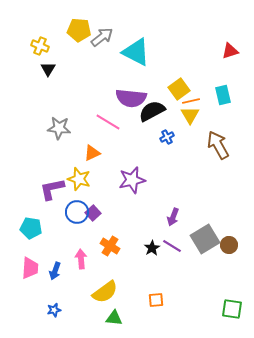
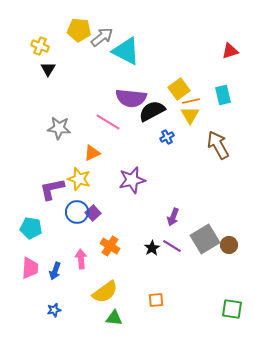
cyan triangle: moved 10 px left, 1 px up
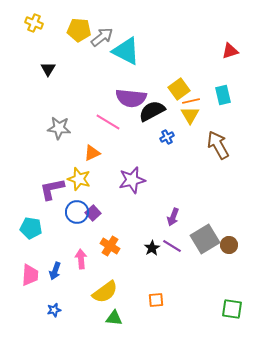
yellow cross: moved 6 px left, 23 px up
pink trapezoid: moved 7 px down
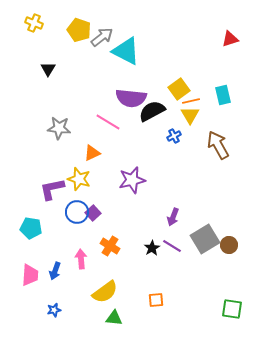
yellow pentagon: rotated 15 degrees clockwise
red triangle: moved 12 px up
blue cross: moved 7 px right, 1 px up
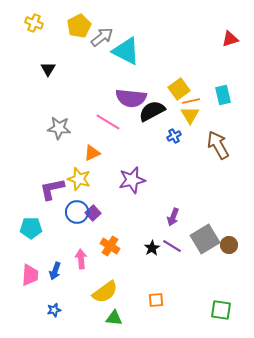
yellow pentagon: moved 4 px up; rotated 25 degrees clockwise
cyan pentagon: rotated 10 degrees counterclockwise
green square: moved 11 px left, 1 px down
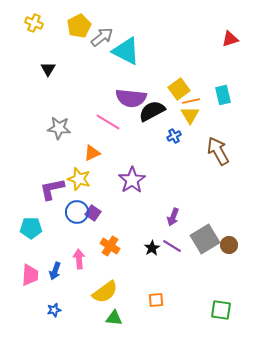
brown arrow: moved 6 px down
purple star: rotated 20 degrees counterclockwise
purple square: rotated 14 degrees counterclockwise
pink arrow: moved 2 px left
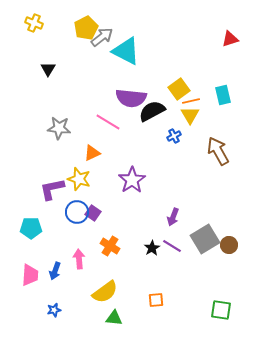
yellow pentagon: moved 7 px right, 2 px down
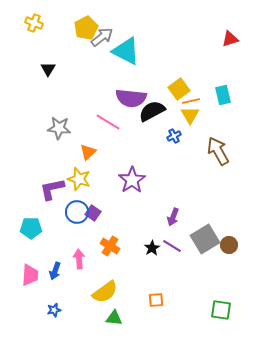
orange triangle: moved 4 px left, 1 px up; rotated 18 degrees counterclockwise
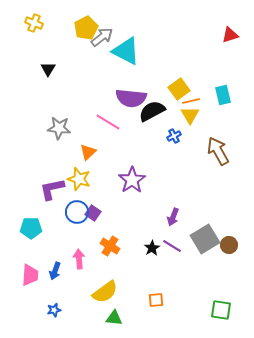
red triangle: moved 4 px up
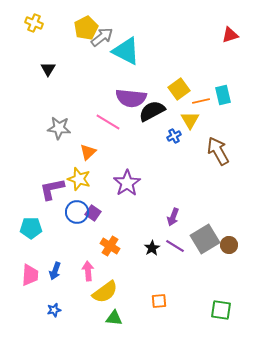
orange line: moved 10 px right
yellow triangle: moved 5 px down
purple star: moved 5 px left, 3 px down
purple line: moved 3 px right
pink arrow: moved 9 px right, 12 px down
orange square: moved 3 px right, 1 px down
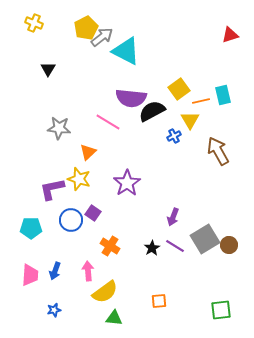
blue circle: moved 6 px left, 8 px down
green square: rotated 15 degrees counterclockwise
